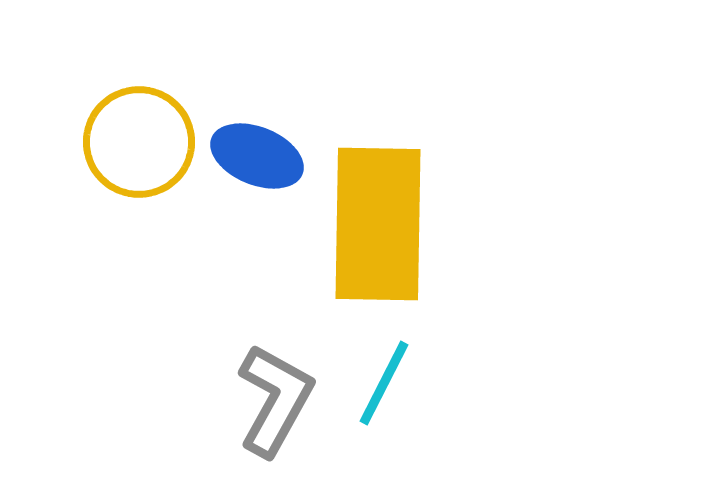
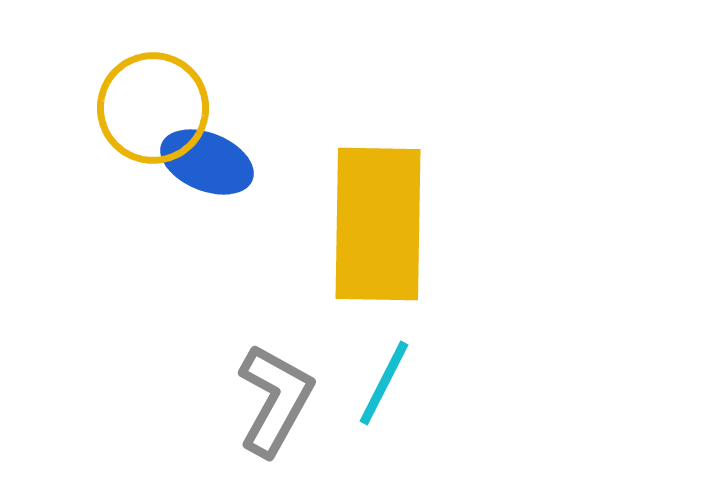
yellow circle: moved 14 px right, 34 px up
blue ellipse: moved 50 px left, 6 px down
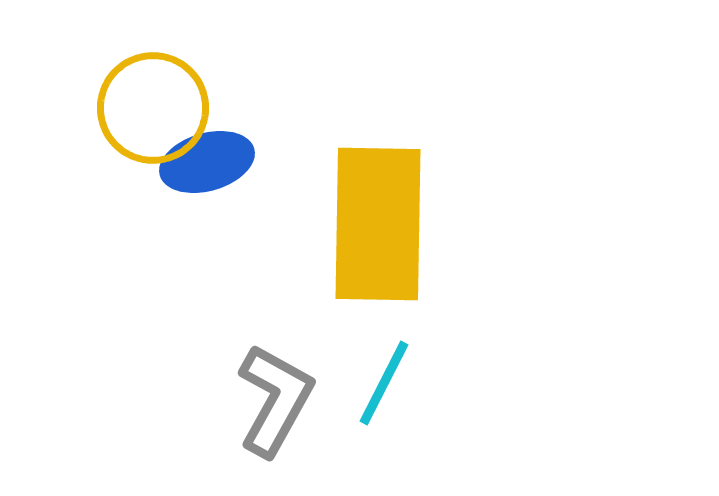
blue ellipse: rotated 38 degrees counterclockwise
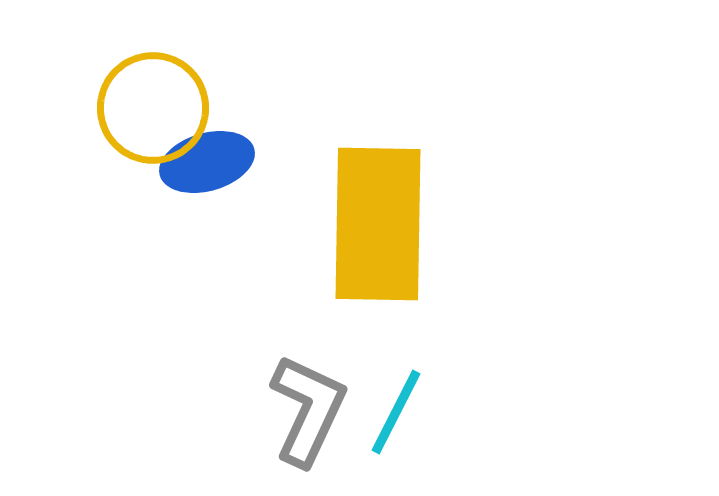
cyan line: moved 12 px right, 29 px down
gray L-shape: moved 33 px right, 10 px down; rotated 4 degrees counterclockwise
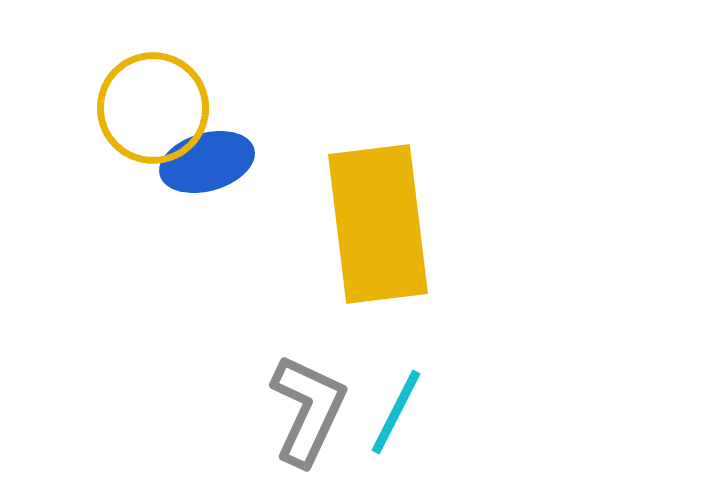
yellow rectangle: rotated 8 degrees counterclockwise
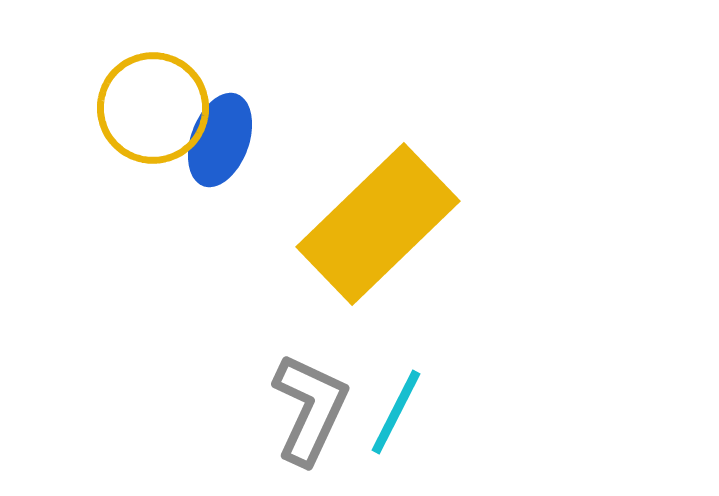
blue ellipse: moved 13 px right, 22 px up; rotated 54 degrees counterclockwise
yellow rectangle: rotated 53 degrees clockwise
gray L-shape: moved 2 px right, 1 px up
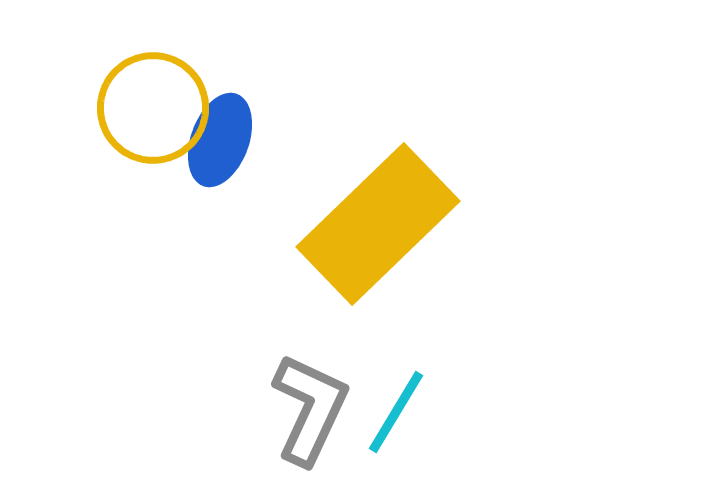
cyan line: rotated 4 degrees clockwise
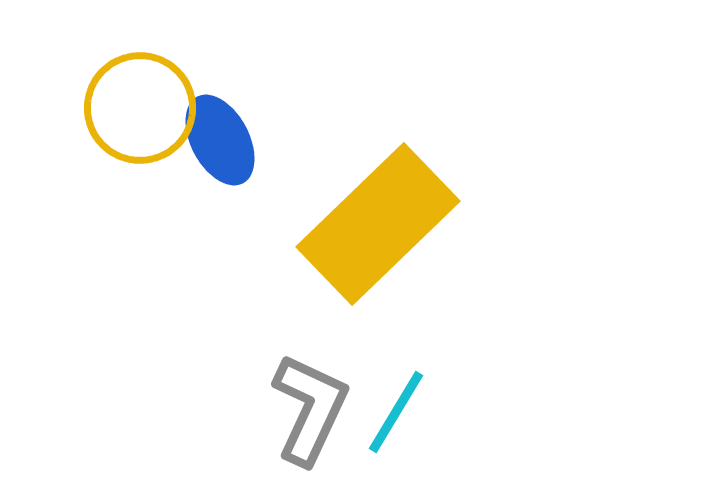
yellow circle: moved 13 px left
blue ellipse: rotated 48 degrees counterclockwise
